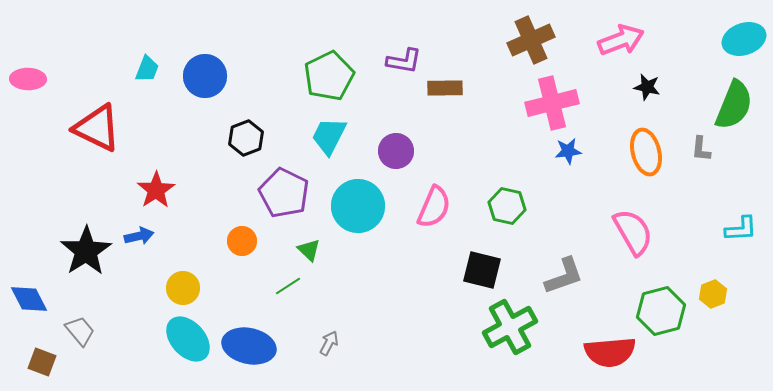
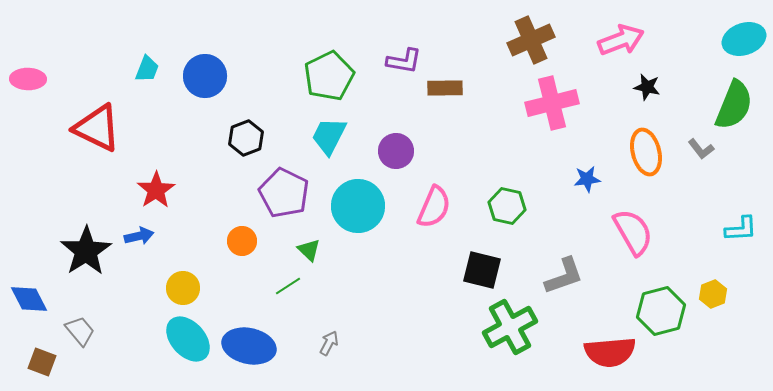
gray L-shape at (701, 149): rotated 44 degrees counterclockwise
blue star at (568, 151): moved 19 px right, 28 px down
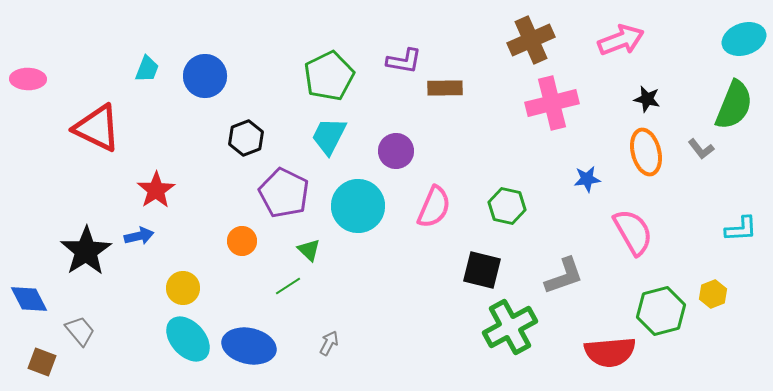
black star at (647, 87): moved 12 px down
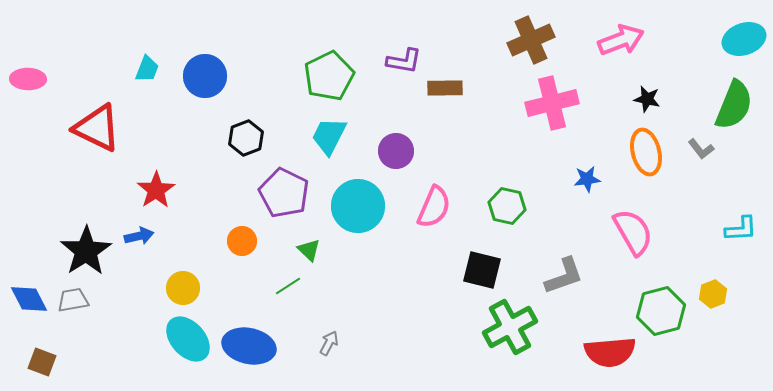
gray trapezoid at (80, 331): moved 7 px left, 31 px up; rotated 60 degrees counterclockwise
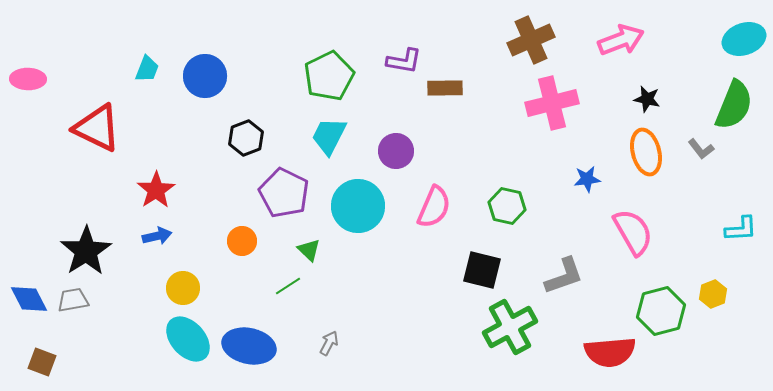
blue arrow at (139, 236): moved 18 px right
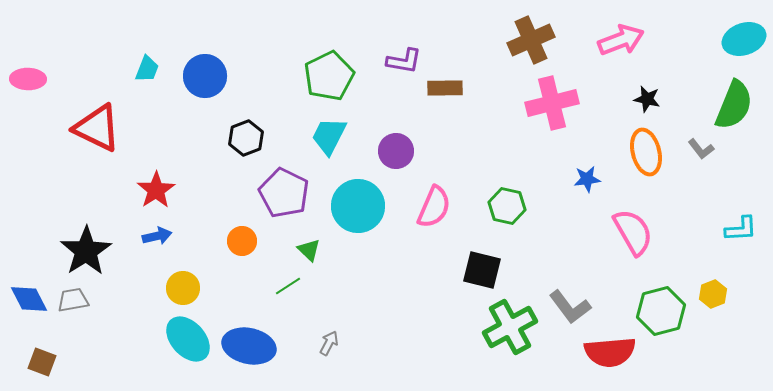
gray L-shape at (564, 276): moved 6 px right, 31 px down; rotated 72 degrees clockwise
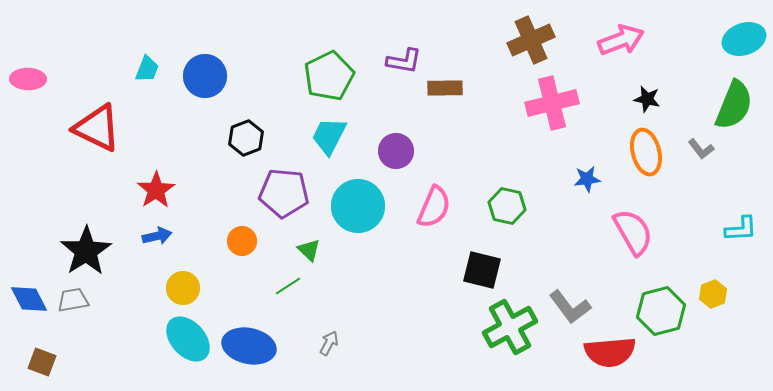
purple pentagon at (284, 193): rotated 21 degrees counterclockwise
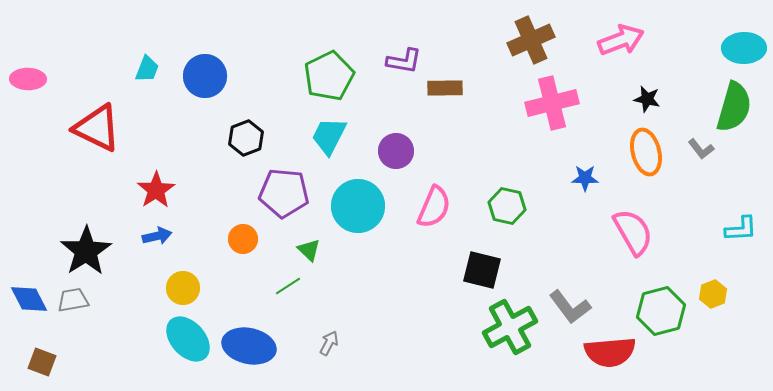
cyan ellipse at (744, 39): moved 9 px down; rotated 18 degrees clockwise
green semicircle at (734, 105): moved 2 px down; rotated 6 degrees counterclockwise
blue star at (587, 179): moved 2 px left, 1 px up; rotated 8 degrees clockwise
orange circle at (242, 241): moved 1 px right, 2 px up
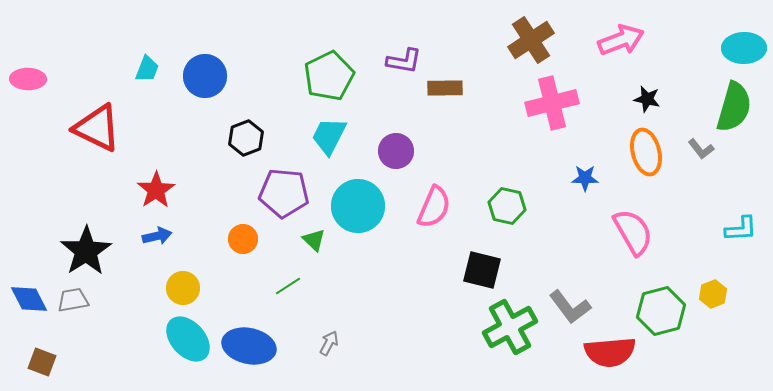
brown cross at (531, 40): rotated 9 degrees counterclockwise
green triangle at (309, 250): moved 5 px right, 10 px up
